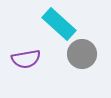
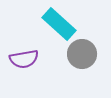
purple semicircle: moved 2 px left
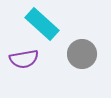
cyan rectangle: moved 17 px left
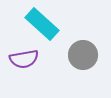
gray circle: moved 1 px right, 1 px down
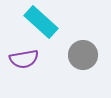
cyan rectangle: moved 1 px left, 2 px up
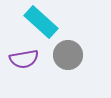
gray circle: moved 15 px left
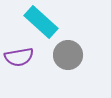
purple semicircle: moved 5 px left, 2 px up
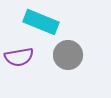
cyan rectangle: rotated 20 degrees counterclockwise
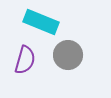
purple semicircle: moved 6 px right, 3 px down; rotated 64 degrees counterclockwise
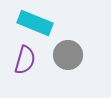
cyan rectangle: moved 6 px left, 1 px down
